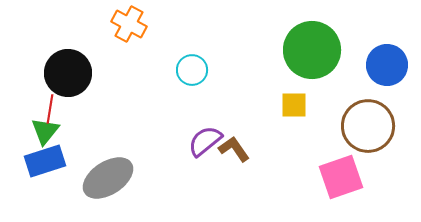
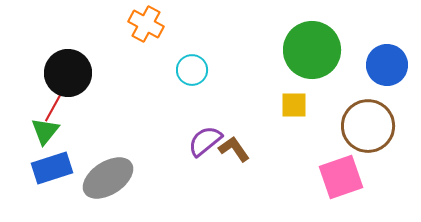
orange cross: moved 17 px right
red line: moved 3 px right, 1 px up; rotated 20 degrees clockwise
blue rectangle: moved 7 px right, 7 px down
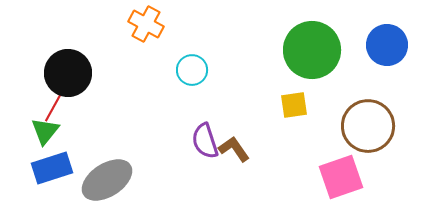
blue circle: moved 20 px up
yellow square: rotated 8 degrees counterclockwise
purple semicircle: rotated 69 degrees counterclockwise
gray ellipse: moved 1 px left, 2 px down
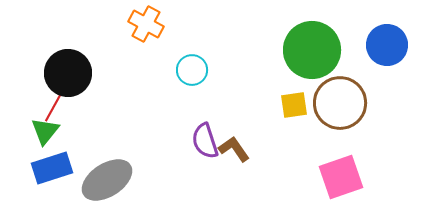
brown circle: moved 28 px left, 23 px up
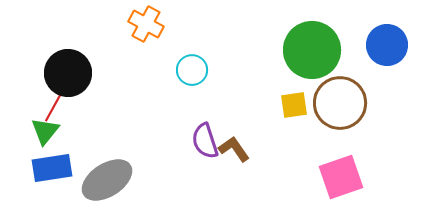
blue rectangle: rotated 9 degrees clockwise
